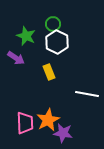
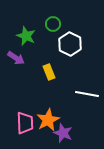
white hexagon: moved 13 px right, 2 px down
purple star: rotated 12 degrees clockwise
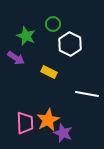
yellow rectangle: rotated 42 degrees counterclockwise
